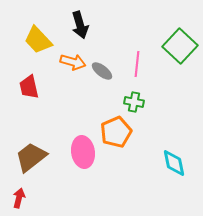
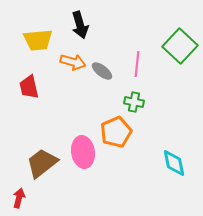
yellow trapezoid: rotated 52 degrees counterclockwise
brown trapezoid: moved 11 px right, 6 px down
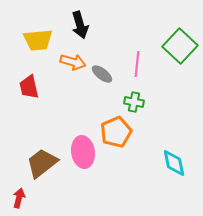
gray ellipse: moved 3 px down
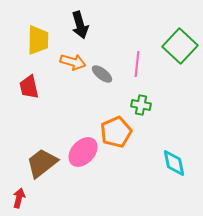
yellow trapezoid: rotated 84 degrees counterclockwise
green cross: moved 7 px right, 3 px down
pink ellipse: rotated 52 degrees clockwise
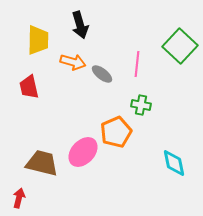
brown trapezoid: rotated 52 degrees clockwise
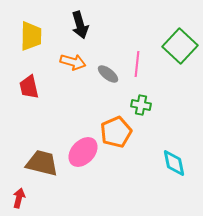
yellow trapezoid: moved 7 px left, 4 px up
gray ellipse: moved 6 px right
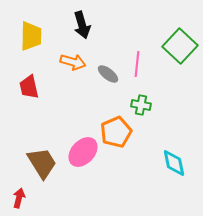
black arrow: moved 2 px right
brown trapezoid: rotated 44 degrees clockwise
